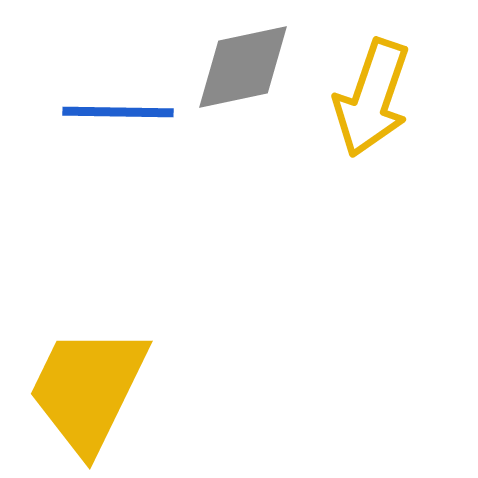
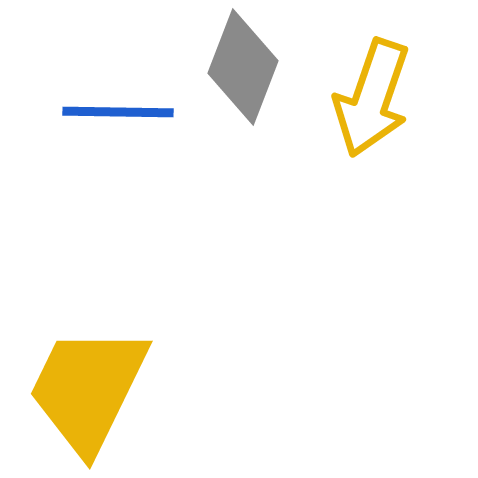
gray diamond: rotated 57 degrees counterclockwise
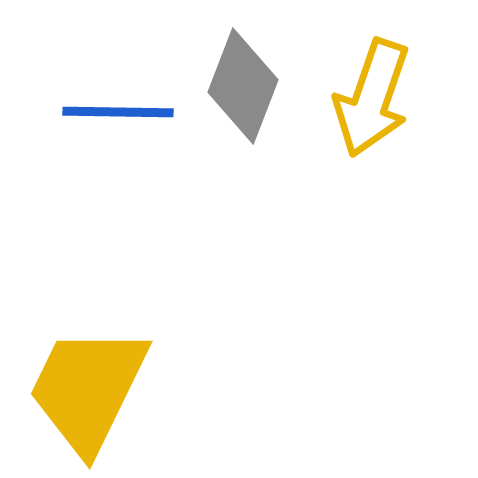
gray diamond: moved 19 px down
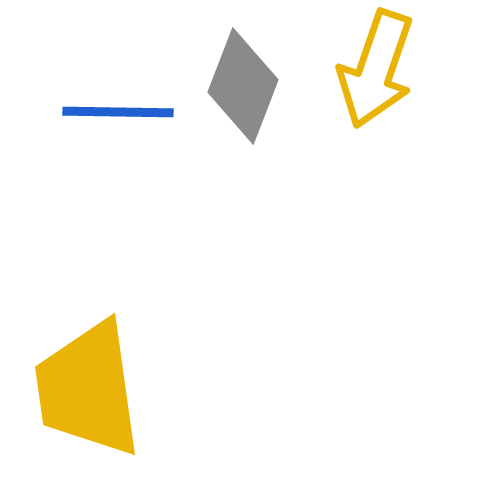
yellow arrow: moved 4 px right, 29 px up
yellow trapezoid: rotated 34 degrees counterclockwise
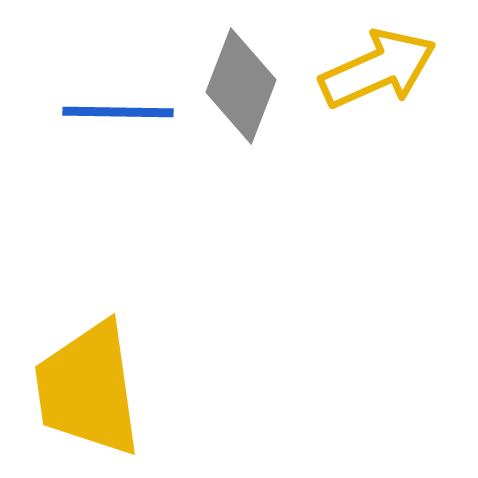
yellow arrow: moved 2 px right; rotated 133 degrees counterclockwise
gray diamond: moved 2 px left
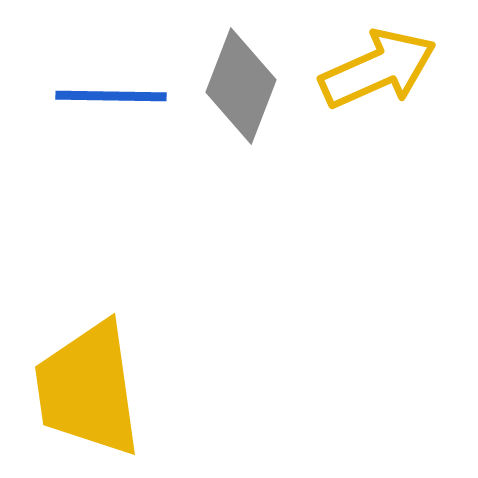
blue line: moved 7 px left, 16 px up
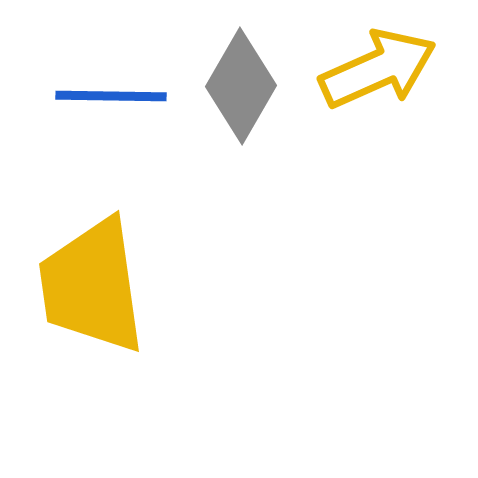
gray diamond: rotated 9 degrees clockwise
yellow trapezoid: moved 4 px right, 103 px up
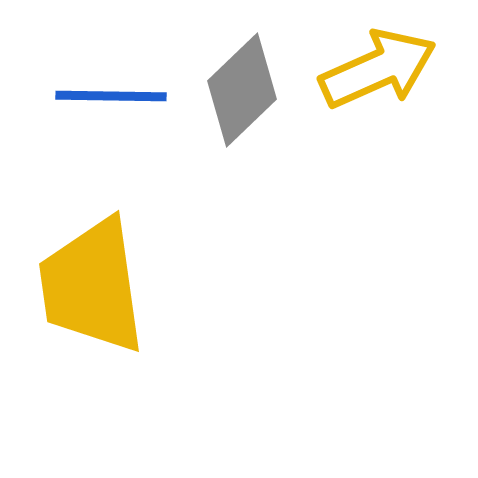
gray diamond: moved 1 px right, 4 px down; rotated 16 degrees clockwise
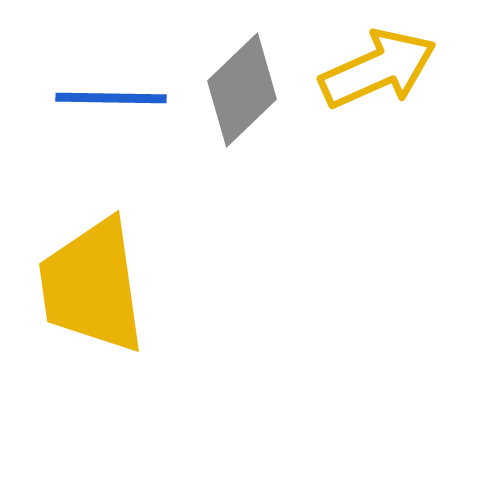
blue line: moved 2 px down
